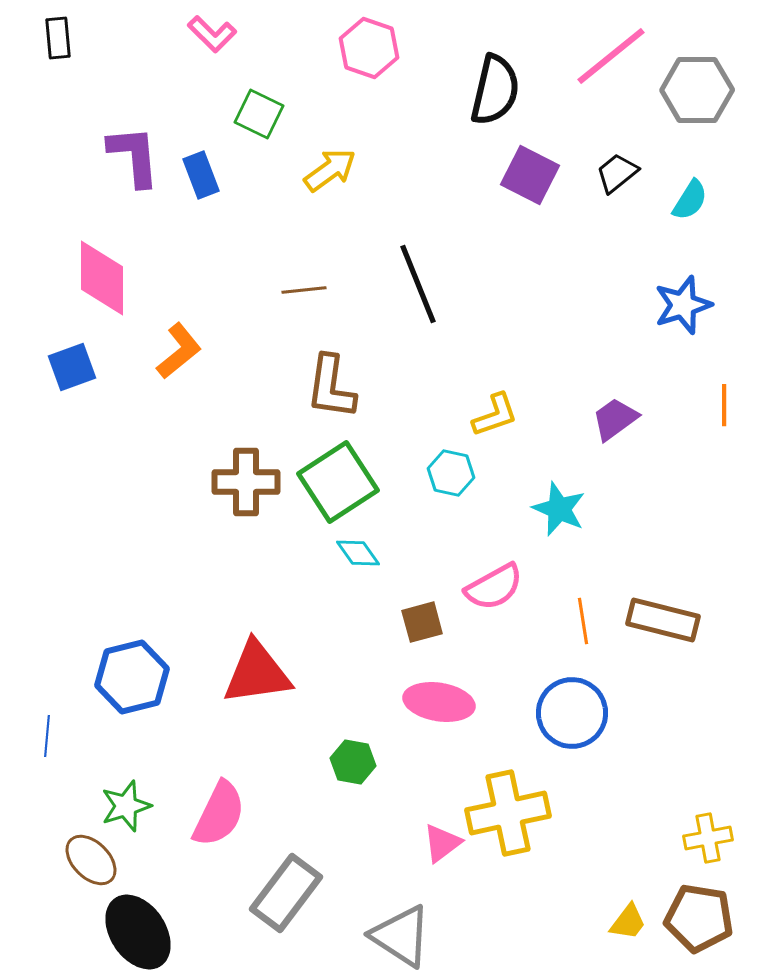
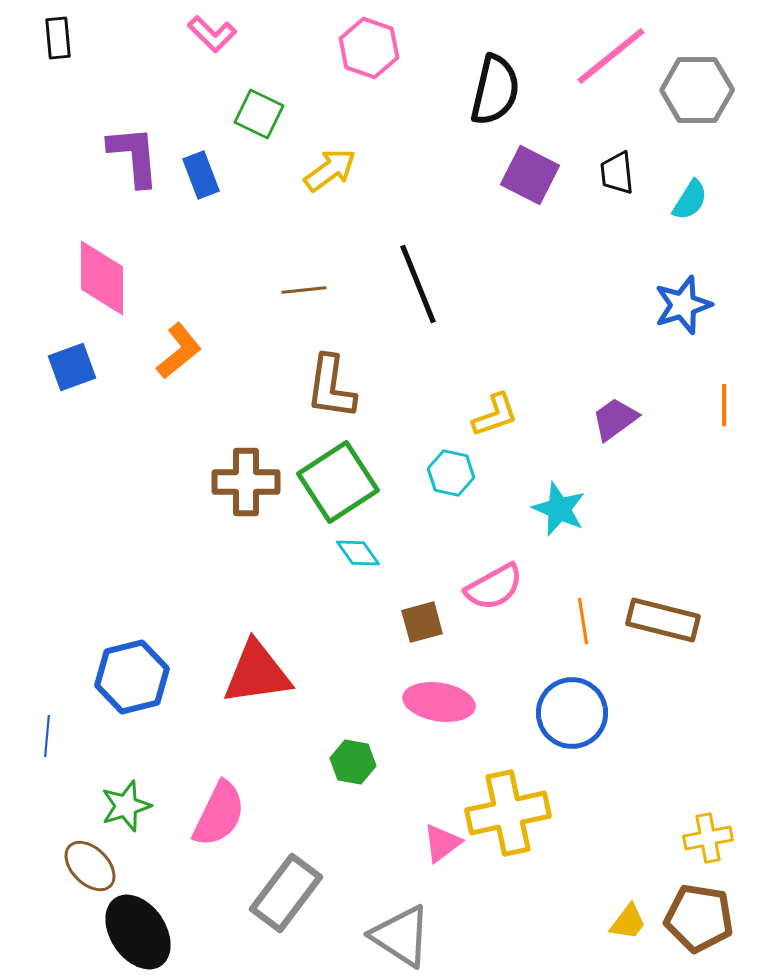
black trapezoid at (617, 173): rotated 57 degrees counterclockwise
brown ellipse at (91, 860): moved 1 px left, 6 px down
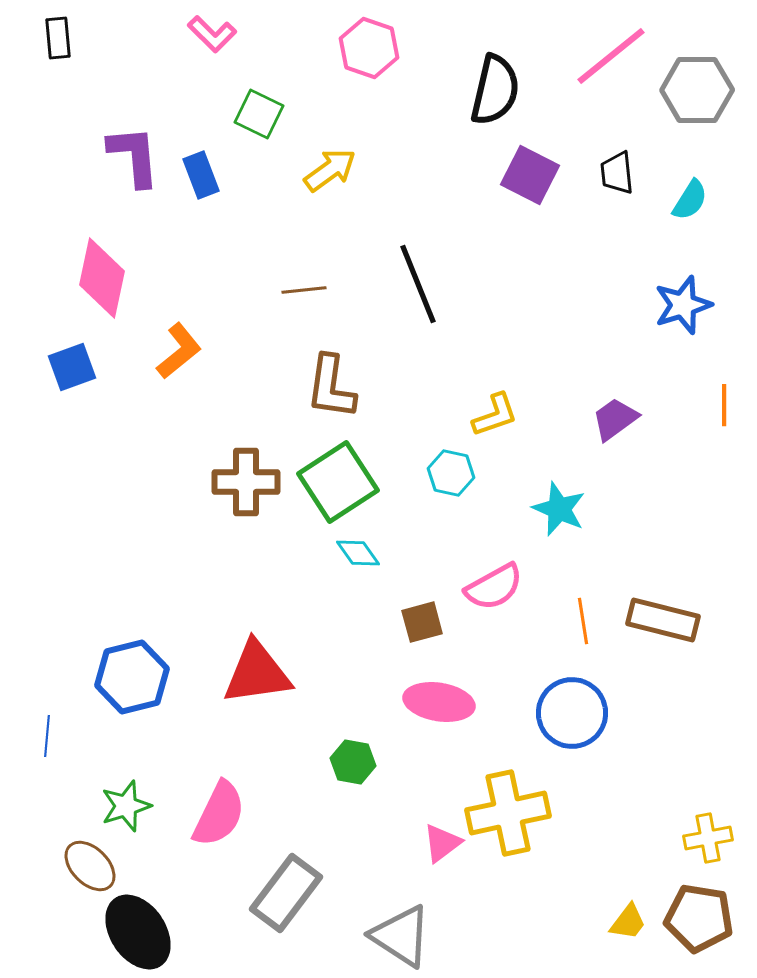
pink diamond at (102, 278): rotated 12 degrees clockwise
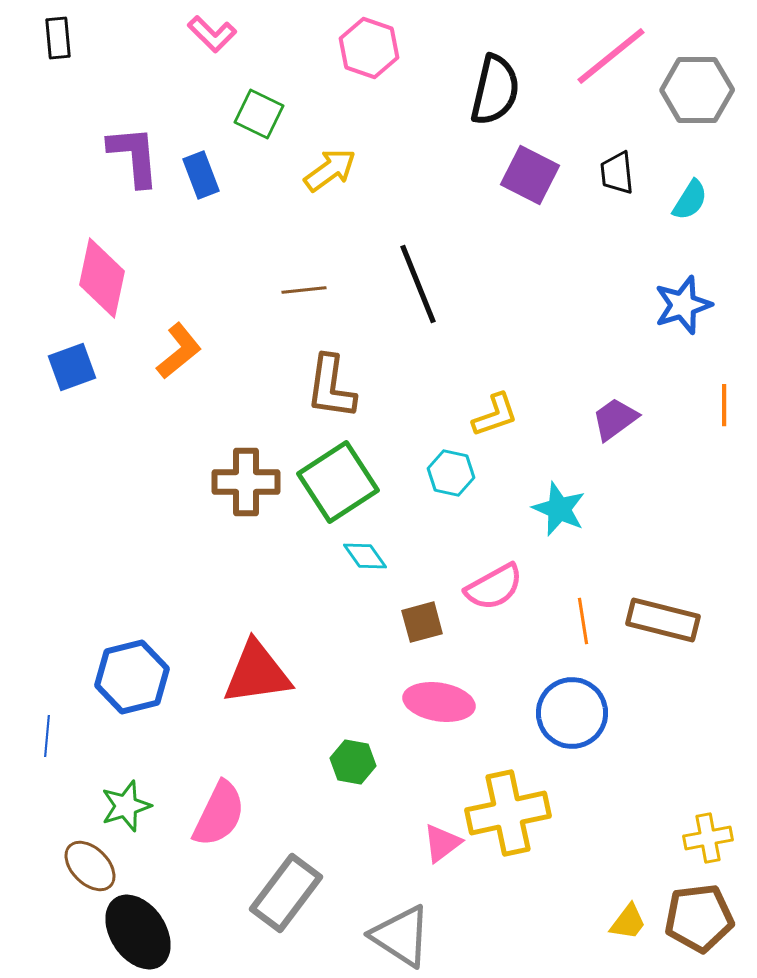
cyan diamond at (358, 553): moved 7 px right, 3 px down
brown pentagon at (699, 918): rotated 16 degrees counterclockwise
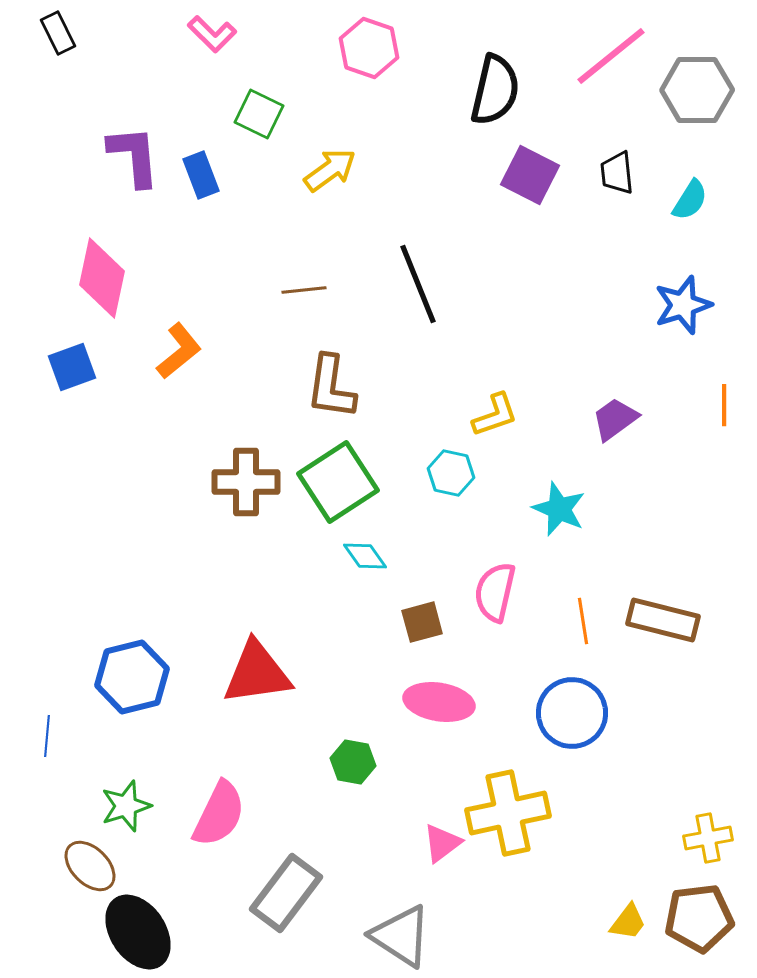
black rectangle at (58, 38): moved 5 px up; rotated 21 degrees counterclockwise
pink semicircle at (494, 587): moved 1 px right, 5 px down; rotated 132 degrees clockwise
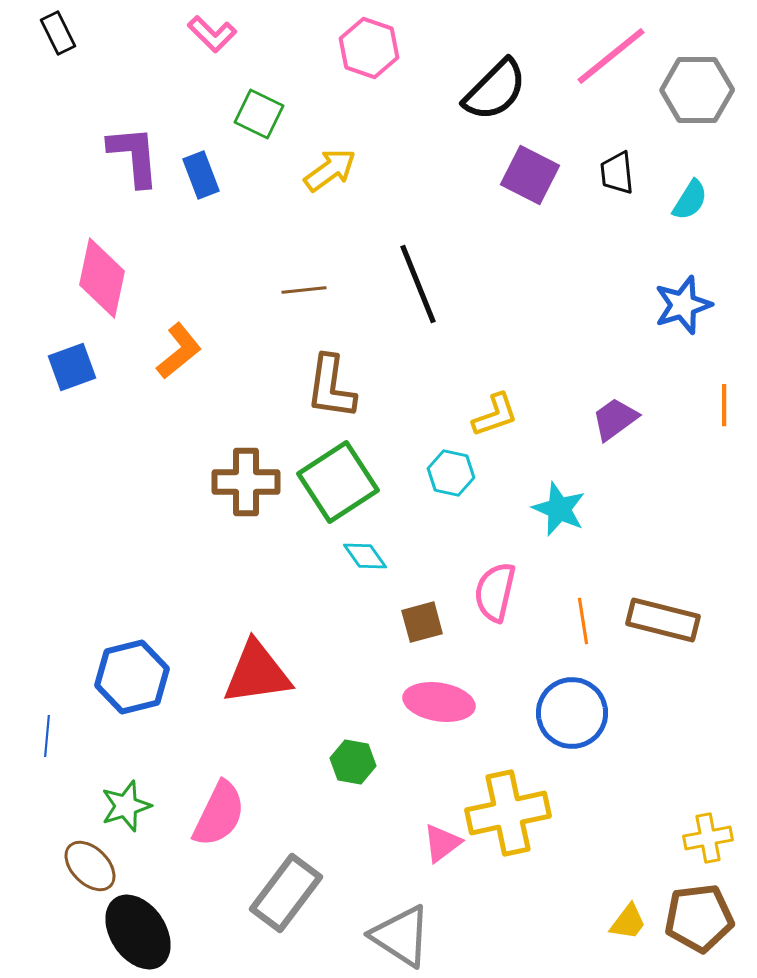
black semicircle at (495, 90): rotated 32 degrees clockwise
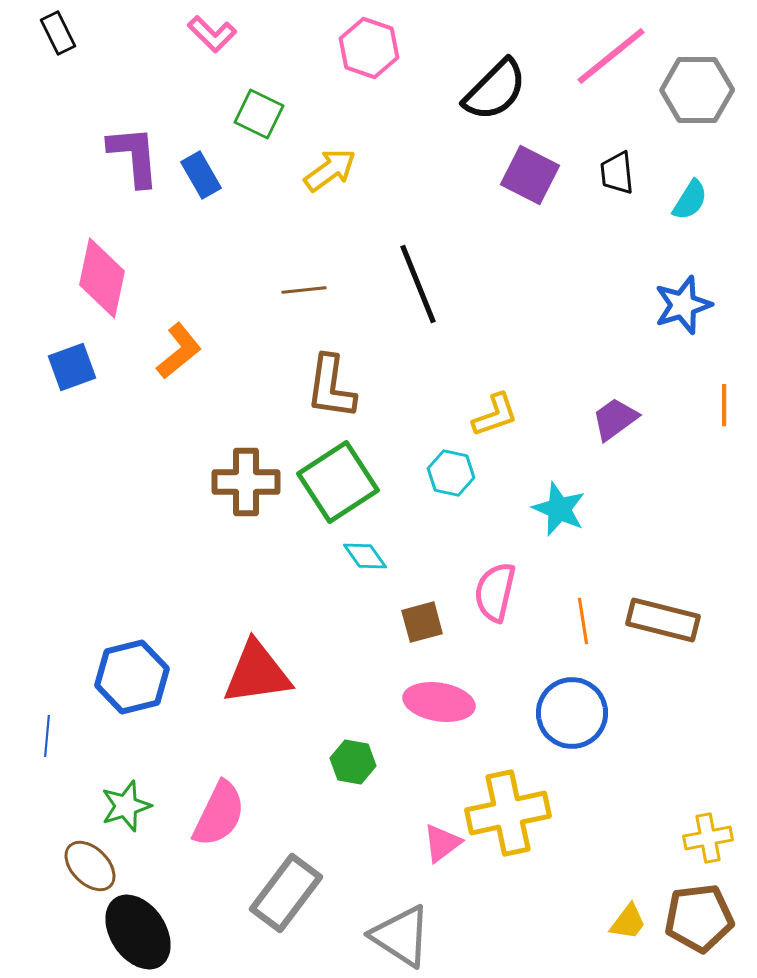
blue rectangle at (201, 175): rotated 9 degrees counterclockwise
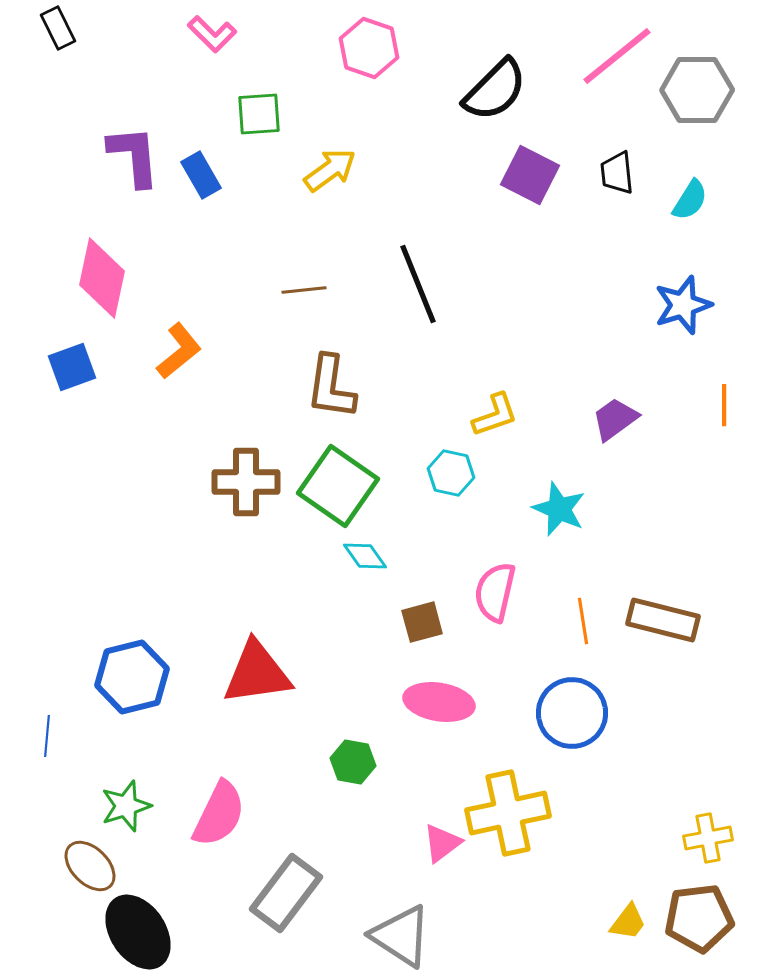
black rectangle at (58, 33): moved 5 px up
pink line at (611, 56): moved 6 px right
green square at (259, 114): rotated 30 degrees counterclockwise
green square at (338, 482): moved 4 px down; rotated 22 degrees counterclockwise
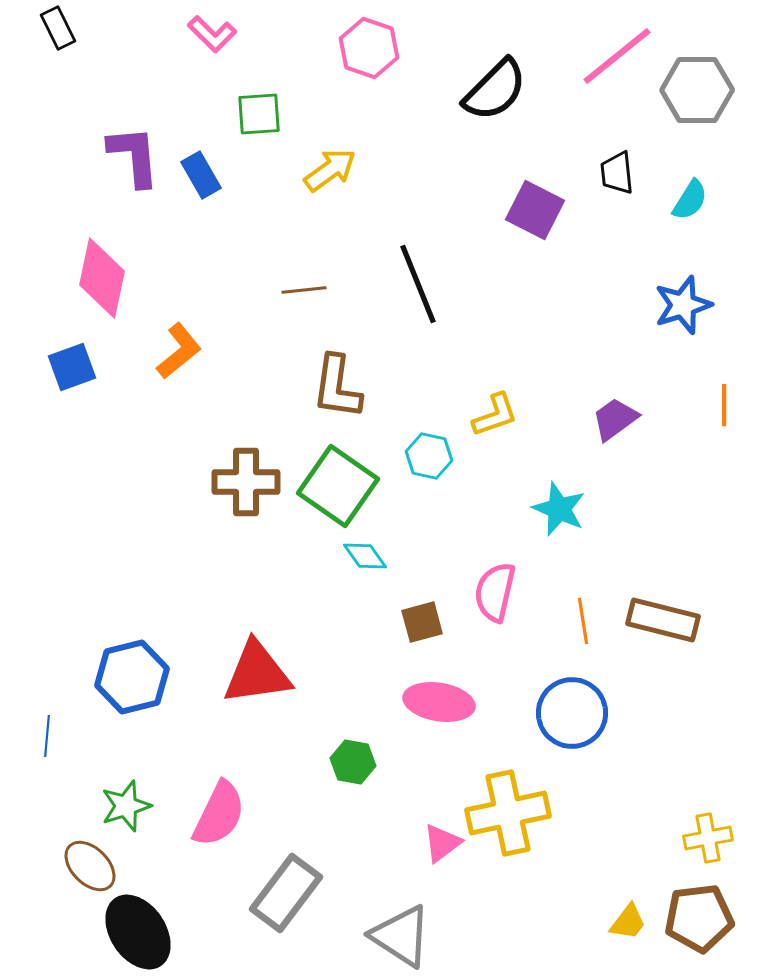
purple square at (530, 175): moved 5 px right, 35 px down
brown L-shape at (331, 387): moved 6 px right
cyan hexagon at (451, 473): moved 22 px left, 17 px up
